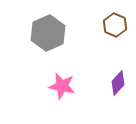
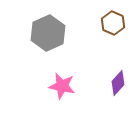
brown hexagon: moved 2 px left, 2 px up
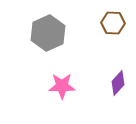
brown hexagon: rotated 20 degrees counterclockwise
pink star: rotated 12 degrees counterclockwise
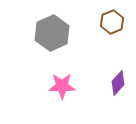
brown hexagon: moved 1 px left, 1 px up; rotated 25 degrees counterclockwise
gray hexagon: moved 4 px right
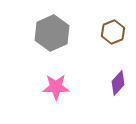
brown hexagon: moved 1 px right, 10 px down
pink star: moved 6 px left, 1 px down
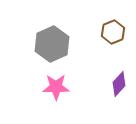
gray hexagon: moved 11 px down
purple diamond: moved 1 px right, 1 px down
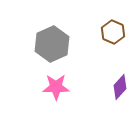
brown hexagon: rotated 15 degrees counterclockwise
purple diamond: moved 1 px right, 3 px down
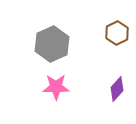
brown hexagon: moved 4 px right, 1 px down; rotated 10 degrees clockwise
purple diamond: moved 3 px left, 2 px down
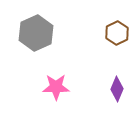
gray hexagon: moved 16 px left, 11 px up
purple diamond: rotated 20 degrees counterclockwise
